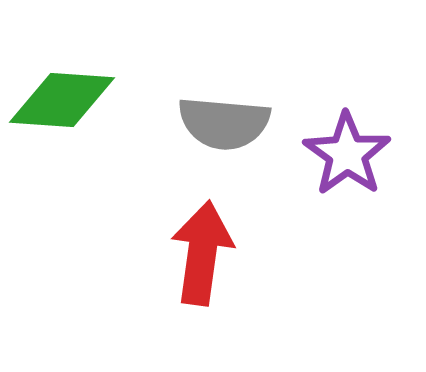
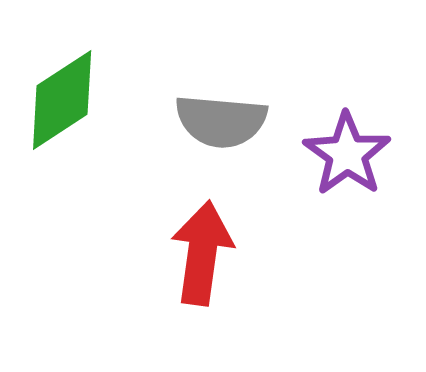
green diamond: rotated 37 degrees counterclockwise
gray semicircle: moved 3 px left, 2 px up
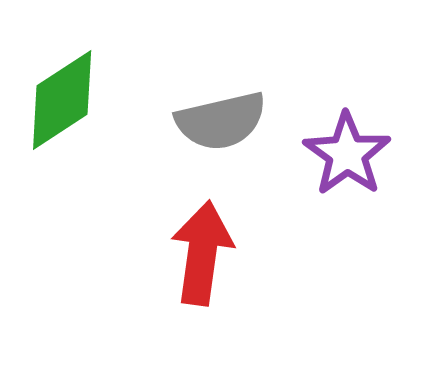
gray semicircle: rotated 18 degrees counterclockwise
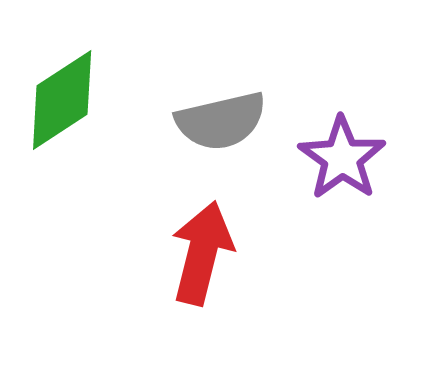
purple star: moved 5 px left, 4 px down
red arrow: rotated 6 degrees clockwise
